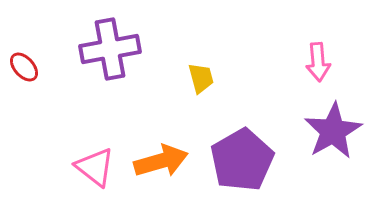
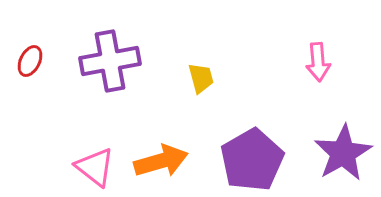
purple cross: moved 12 px down
red ellipse: moved 6 px right, 6 px up; rotated 68 degrees clockwise
purple star: moved 10 px right, 22 px down
purple pentagon: moved 10 px right
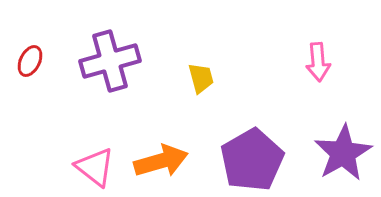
purple cross: rotated 6 degrees counterclockwise
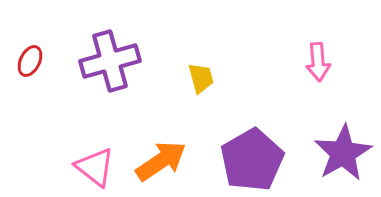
orange arrow: rotated 18 degrees counterclockwise
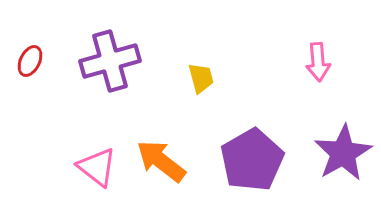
orange arrow: rotated 108 degrees counterclockwise
pink triangle: moved 2 px right
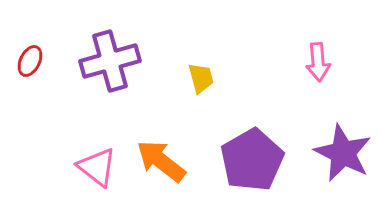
purple star: rotated 16 degrees counterclockwise
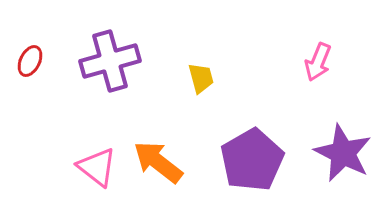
pink arrow: rotated 27 degrees clockwise
orange arrow: moved 3 px left, 1 px down
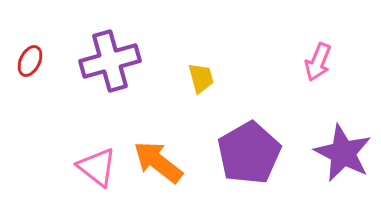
purple pentagon: moved 3 px left, 7 px up
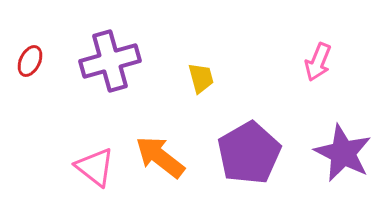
orange arrow: moved 2 px right, 5 px up
pink triangle: moved 2 px left
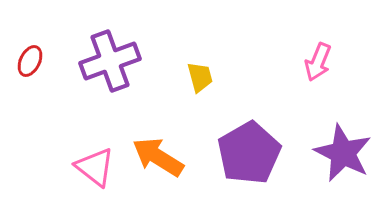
purple cross: rotated 4 degrees counterclockwise
yellow trapezoid: moved 1 px left, 1 px up
orange arrow: moved 2 px left; rotated 6 degrees counterclockwise
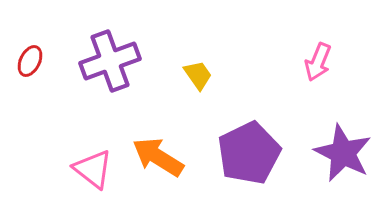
yellow trapezoid: moved 2 px left, 2 px up; rotated 20 degrees counterclockwise
purple pentagon: rotated 4 degrees clockwise
pink triangle: moved 2 px left, 2 px down
